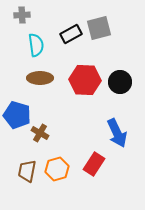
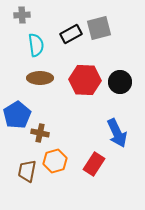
blue pentagon: rotated 24 degrees clockwise
brown cross: rotated 18 degrees counterclockwise
orange hexagon: moved 2 px left, 8 px up
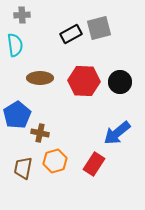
cyan semicircle: moved 21 px left
red hexagon: moved 1 px left, 1 px down
blue arrow: rotated 76 degrees clockwise
brown trapezoid: moved 4 px left, 3 px up
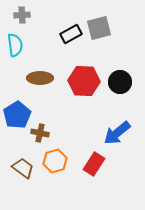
brown trapezoid: rotated 115 degrees clockwise
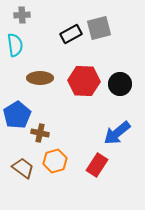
black circle: moved 2 px down
red rectangle: moved 3 px right, 1 px down
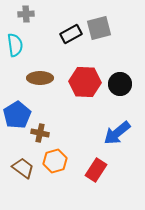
gray cross: moved 4 px right, 1 px up
red hexagon: moved 1 px right, 1 px down
red rectangle: moved 1 px left, 5 px down
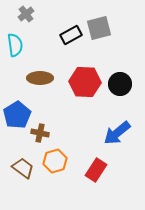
gray cross: rotated 35 degrees counterclockwise
black rectangle: moved 1 px down
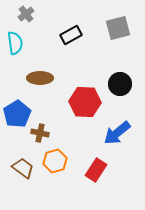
gray square: moved 19 px right
cyan semicircle: moved 2 px up
red hexagon: moved 20 px down
blue pentagon: moved 1 px up
